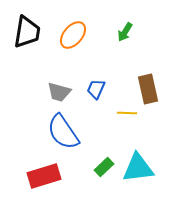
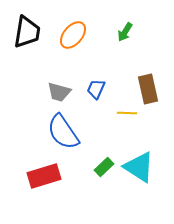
cyan triangle: moved 1 px right, 1 px up; rotated 40 degrees clockwise
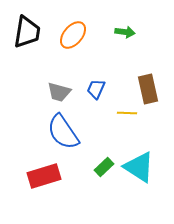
green arrow: rotated 114 degrees counterclockwise
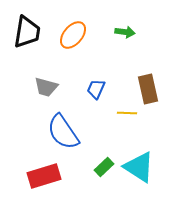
gray trapezoid: moved 13 px left, 5 px up
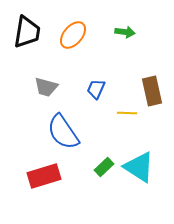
brown rectangle: moved 4 px right, 2 px down
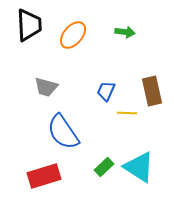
black trapezoid: moved 2 px right, 7 px up; rotated 12 degrees counterclockwise
blue trapezoid: moved 10 px right, 2 px down
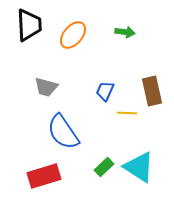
blue trapezoid: moved 1 px left
